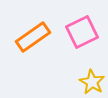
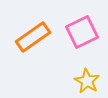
yellow star: moved 5 px left, 1 px up
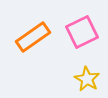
yellow star: moved 2 px up
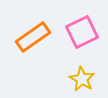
yellow star: moved 5 px left
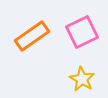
orange rectangle: moved 1 px left, 1 px up
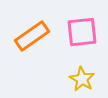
pink square: rotated 20 degrees clockwise
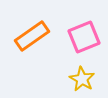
pink square: moved 2 px right, 5 px down; rotated 16 degrees counterclockwise
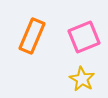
orange rectangle: rotated 32 degrees counterclockwise
